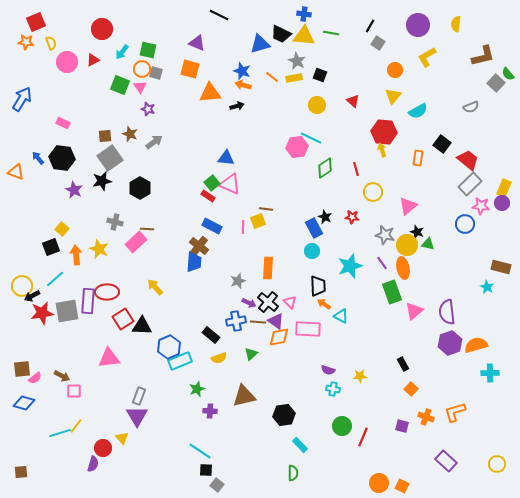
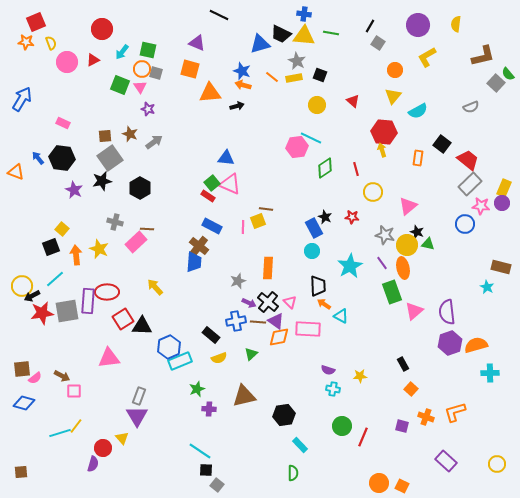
cyan star at (350, 266): rotated 10 degrees counterclockwise
purple cross at (210, 411): moved 1 px left, 2 px up
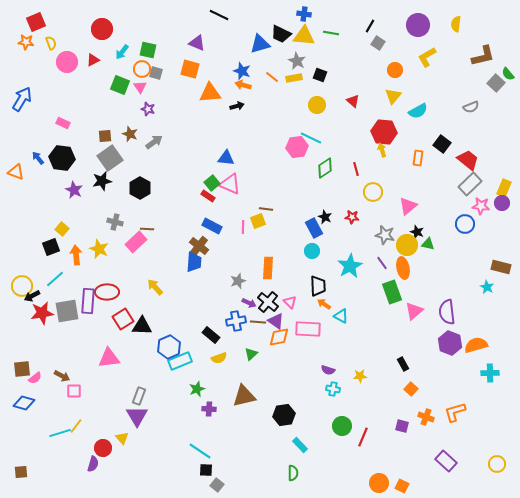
purple hexagon at (450, 343): rotated 20 degrees counterclockwise
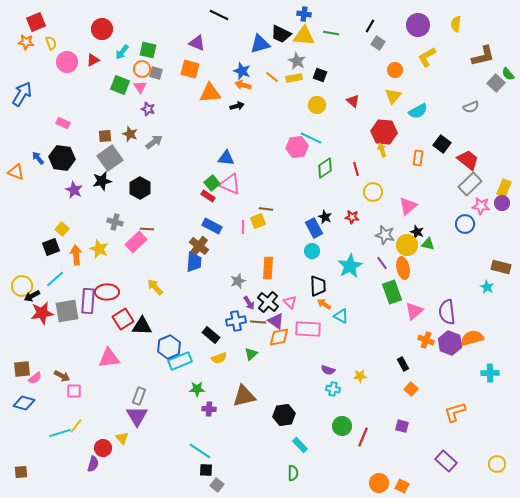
blue arrow at (22, 99): moved 5 px up
purple arrow at (249, 303): rotated 32 degrees clockwise
orange semicircle at (476, 345): moved 4 px left, 7 px up
green star at (197, 389): rotated 21 degrees clockwise
orange cross at (426, 417): moved 77 px up
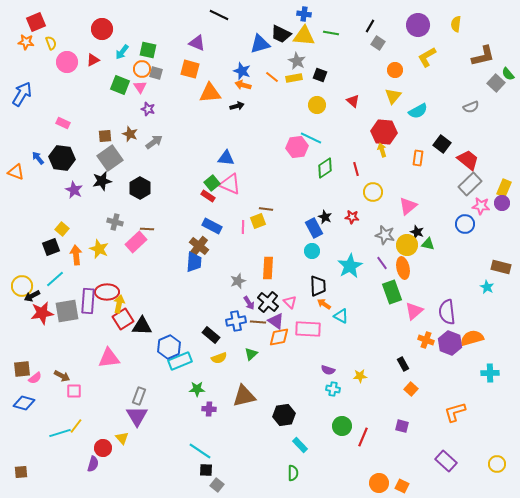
yellow arrow at (155, 287): moved 36 px left, 17 px down; rotated 54 degrees clockwise
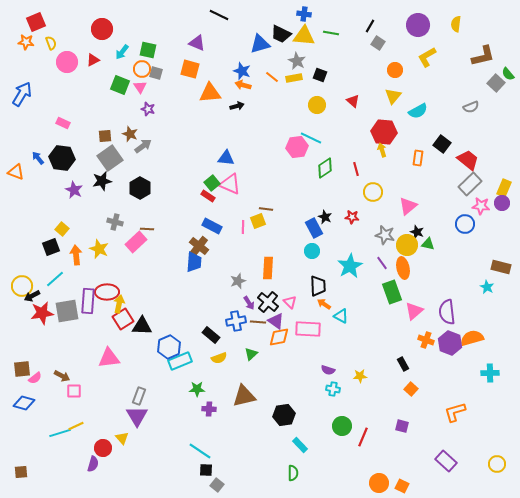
gray arrow at (154, 142): moved 11 px left, 4 px down
yellow line at (76, 426): rotated 28 degrees clockwise
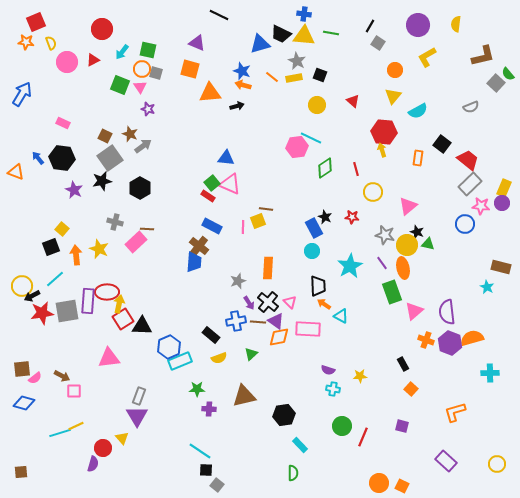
brown square at (105, 136): rotated 32 degrees clockwise
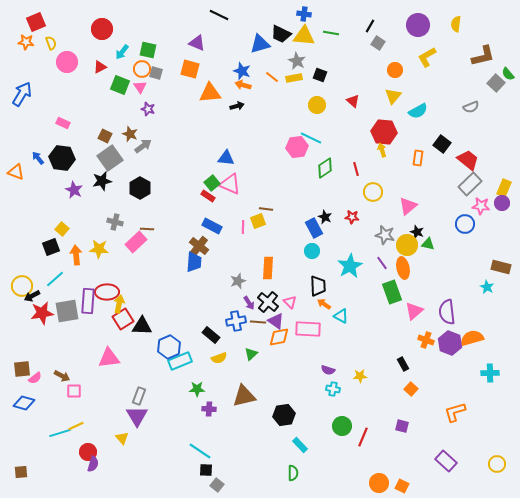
red triangle at (93, 60): moved 7 px right, 7 px down
yellow star at (99, 249): rotated 18 degrees counterclockwise
red circle at (103, 448): moved 15 px left, 4 px down
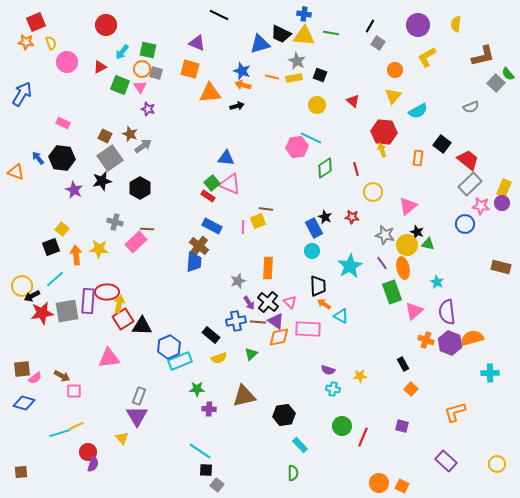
red circle at (102, 29): moved 4 px right, 4 px up
orange line at (272, 77): rotated 24 degrees counterclockwise
cyan star at (487, 287): moved 50 px left, 5 px up
